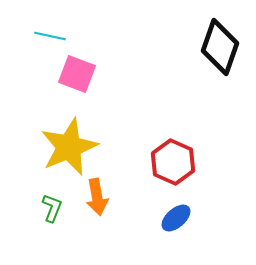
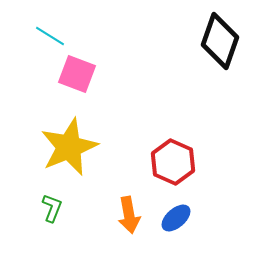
cyan line: rotated 20 degrees clockwise
black diamond: moved 6 px up
orange arrow: moved 32 px right, 18 px down
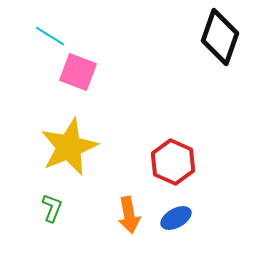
black diamond: moved 4 px up
pink square: moved 1 px right, 2 px up
blue ellipse: rotated 12 degrees clockwise
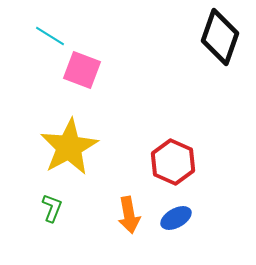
pink square: moved 4 px right, 2 px up
yellow star: rotated 6 degrees counterclockwise
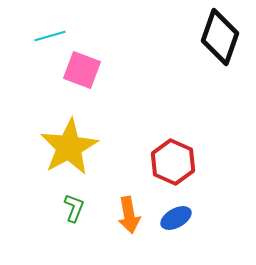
cyan line: rotated 48 degrees counterclockwise
green L-shape: moved 22 px right
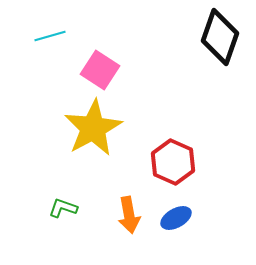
pink square: moved 18 px right; rotated 12 degrees clockwise
yellow star: moved 24 px right, 19 px up
green L-shape: moved 11 px left; rotated 92 degrees counterclockwise
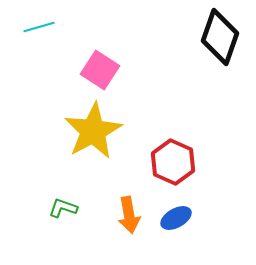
cyan line: moved 11 px left, 9 px up
yellow star: moved 3 px down
